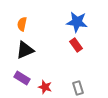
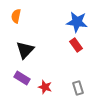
orange semicircle: moved 6 px left, 8 px up
black triangle: rotated 24 degrees counterclockwise
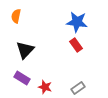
gray rectangle: rotated 72 degrees clockwise
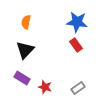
orange semicircle: moved 10 px right, 6 px down
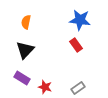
blue star: moved 3 px right, 2 px up
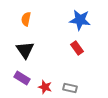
orange semicircle: moved 3 px up
red rectangle: moved 1 px right, 3 px down
black triangle: rotated 18 degrees counterclockwise
gray rectangle: moved 8 px left; rotated 48 degrees clockwise
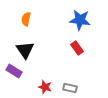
purple rectangle: moved 8 px left, 7 px up
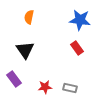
orange semicircle: moved 3 px right, 2 px up
purple rectangle: moved 8 px down; rotated 21 degrees clockwise
red star: rotated 24 degrees counterclockwise
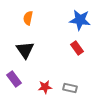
orange semicircle: moved 1 px left, 1 px down
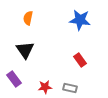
red rectangle: moved 3 px right, 12 px down
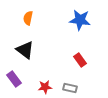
black triangle: rotated 18 degrees counterclockwise
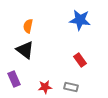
orange semicircle: moved 8 px down
purple rectangle: rotated 14 degrees clockwise
gray rectangle: moved 1 px right, 1 px up
